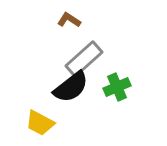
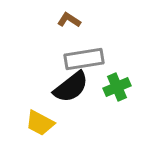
gray rectangle: rotated 33 degrees clockwise
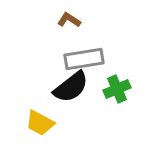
green cross: moved 2 px down
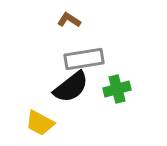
green cross: rotated 8 degrees clockwise
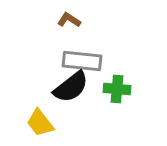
gray rectangle: moved 2 px left, 2 px down; rotated 15 degrees clockwise
green cross: rotated 20 degrees clockwise
yellow trapezoid: rotated 24 degrees clockwise
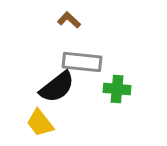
brown L-shape: rotated 10 degrees clockwise
gray rectangle: moved 1 px down
black semicircle: moved 14 px left
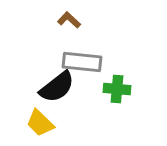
yellow trapezoid: rotated 8 degrees counterclockwise
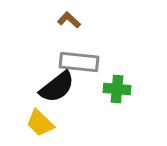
gray rectangle: moved 3 px left
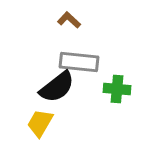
yellow trapezoid: rotated 76 degrees clockwise
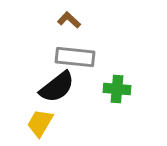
gray rectangle: moved 4 px left, 5 px up
